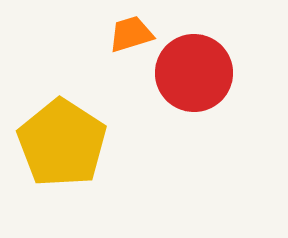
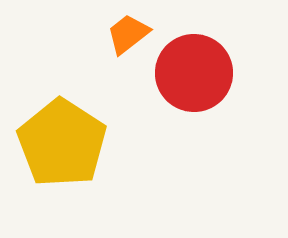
orange trapezoid: moved 3 px left; rotated 21 degrees counterclockwise
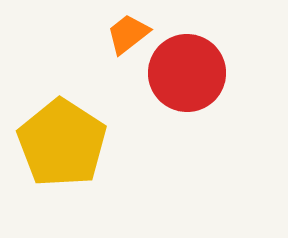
red circle: moved 7 px left
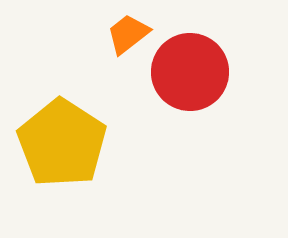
red circle: moved 3 px right, 1 px up
